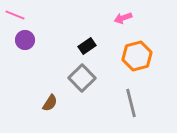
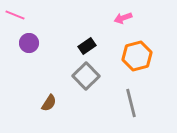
purple circle: moved 4 px right, 3 px down
gray square: moved 4 px right, 2 px up
brown semicircle: moved 1 px left
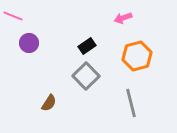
pink line: moved 2 px left, 1 px down
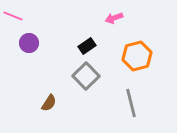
pink arrow: moved 9 px left
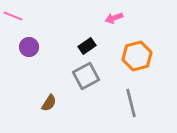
purple circle: moved 4 px down
gray square: rotated 16 degrees clockwise
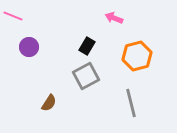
pink arrow: rotated 42 degrees clockwise
black rectangle: rotated 24 degrees counterclockwise
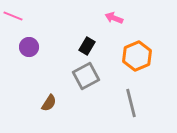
orange hexagon: rotated 8 degrees counterclockwise
